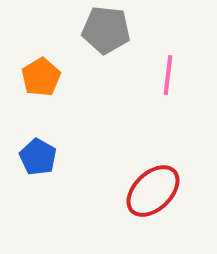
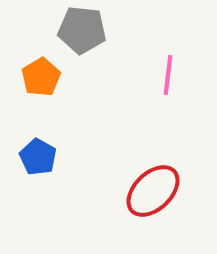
gray pentagon: moved 24 px left
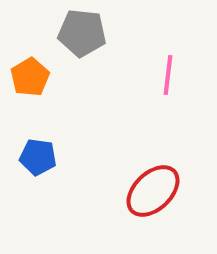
gray pentagon: moved 3 px down
orange pentagon: moved 11 px left
blue pentagon: rotated 21 degrees counterclockwise
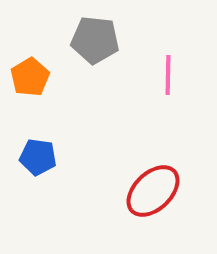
gray pentagon: moved 13 px right, 7 px down
pink line: rotated 6 degrees counterclockwise
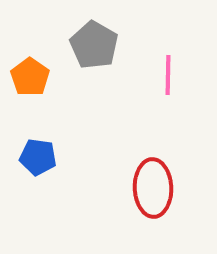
gray pentagon: moved 1 px left, 5 px down; rotated 24 degrees clockwise
orange pentagon: rotated 6 degrees counterclockwise
red ellipse: moved 3 px up; rotated 48 degrees counterclockwise
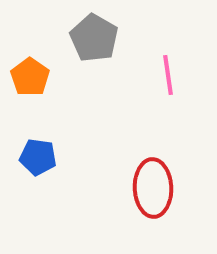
gray pentagon: moved 7 px up
pink line: rotated 9 degrees counterclockwise
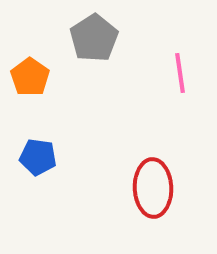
gray pentagon: rotated 9 degrees clockwise
pink line: moved 12 px right, 2 px up
